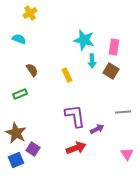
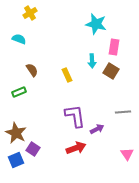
cyan star: moved 12 px right, 16 px up
green rectangle: moved 1 px left, 2 px up
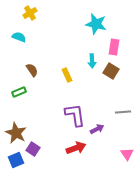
cyan semicircle: moved 2 px up
purple L-shape: moved 1 px up
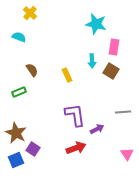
yellow cross: rotated 16 degrees counterclockwise
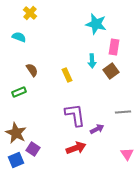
brown square: rotated 21 degrees clockwise
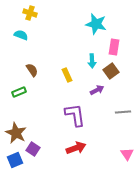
yellow cross: rotated 24 degrees counterclockwise
cyan semicircle: moved 2 px right, 2 px up
purple arrow: moved 39 px up
blue square: moved 1 px left
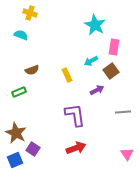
cyan star: moved 1 px left, 1 px down; rotated 15 degrees clockwise
cyan arrow: moved 1 px left; rotated 64 degrees clockwise
brown semicircle: rotated 104 degrees clockwise
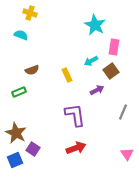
gray line: rotated 63 degrees counterclockwise
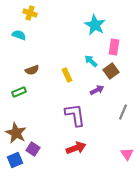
cyan semicircle: moved 2 px left
cyan arrow: rotated 72 degrees clockwise
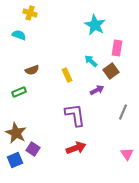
pink rectangle: moved 3 px right, 1 px down
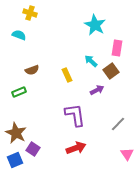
gray line: moved 5 px left, 12 px down; rotated 21 degrees clockwise
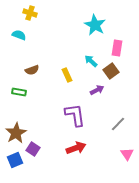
green rectangle: rotated 32 degrees clockwise
brown star: rotated 15 degrees clockwise
